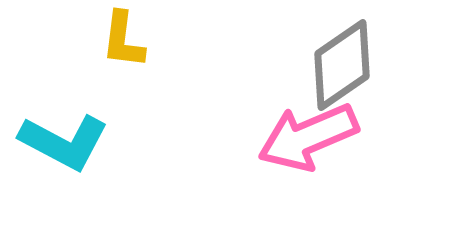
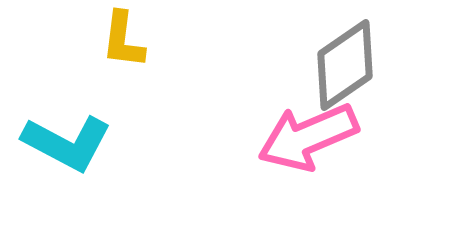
gray diamond: moved 3 px right
cyan L-shape: moved 3 px right, 1 px down
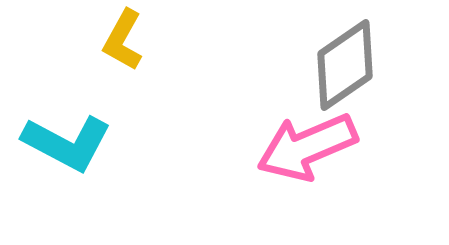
yellow L-shape: rotated 22 degrees clockwise
pink arrow: moved 1 px left, 10 px down
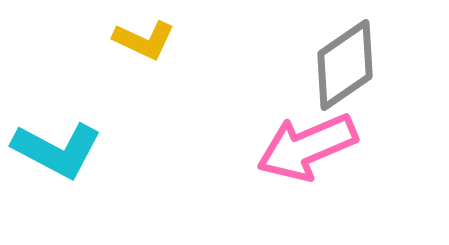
yellow L-shape: moved 21 px right; rotated 94 degrees counterclockwise
cyan L-shape: moved 10 px left, 7 px down
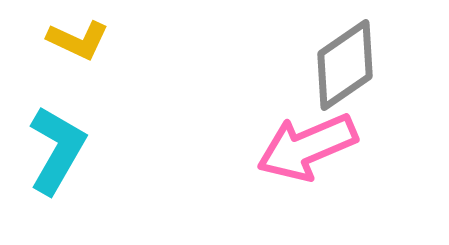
yellow L-shape: moved 66 px left
cyan L-shape: rotated 88 degrees counterclockwise
